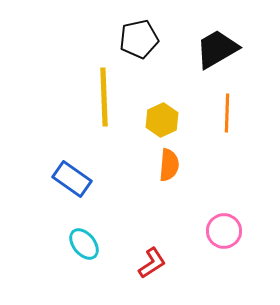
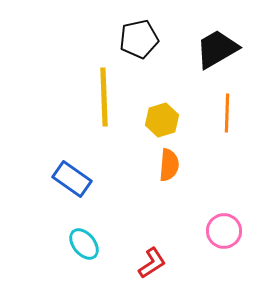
yellow hexagon: rotated 8 degrees clockwise
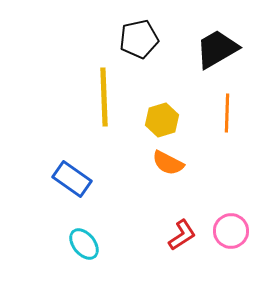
orange semicircle: moved 1 px left, 2 px up; rotated 112 degrees clockwise
pink circle: moved 7 px right
red L-shape: moved 30 px right, 28 px up
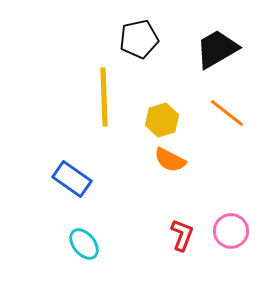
orange line: rotated 54 degrees counterclockwise
orange semicircle: moved 2 px right, 3 px up
red L-shape: rotated 36 degrees counterclockwise
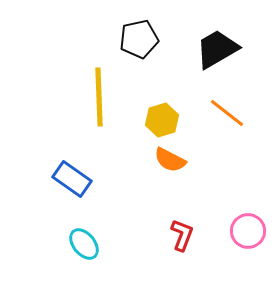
yellow line: moved 5 px left
pink circle: moved 17 px right
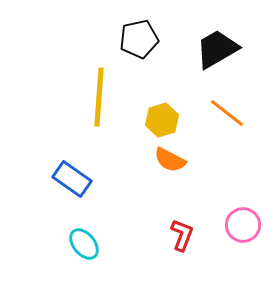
yellow line: rotated 6 degrees clockwise
pink circle: moved 5 px left, 6 px up
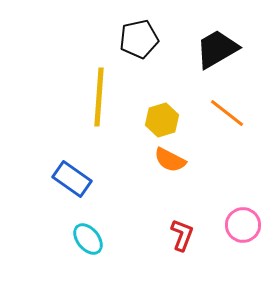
cyan ellipse: moved 4 px right, 5 px up
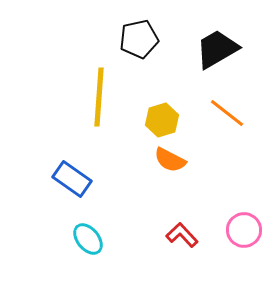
pink circle: moved 1 px right, 5 px down
red L-shape: rotated 64 degrees counterclockwise
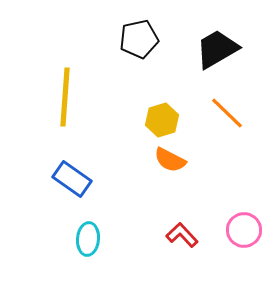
yellow line: moved 34 px left
orange line: rotated 6 degrees clockwise
cyan ellipse: rotated 44 degrees clockwise
